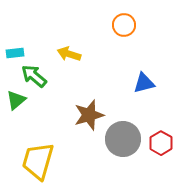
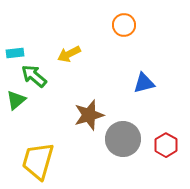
yellow arrow: rotated 45 degrees counterclockwise
red hexagon: moved 5 px right, 2 px down
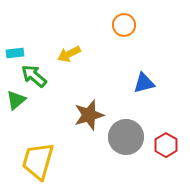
gray circle: moved 3 px right, 2 px up
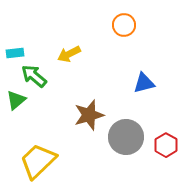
yellow trapezoid: rotated 30 degrees clockwise
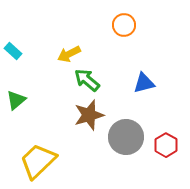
cyan rectangle: moved 2 px left, 2 px up; rotated 48 degrees clockwise
green arrow: moved 53 px right, 4 px down
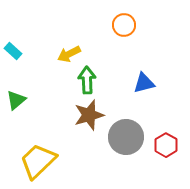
green arrow: rotated 48 degrees clockwise
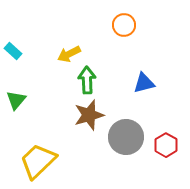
green triangle: rotated 10 degrees counterclockwise
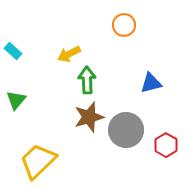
blue triangle: moved 7 px right
brown star: moved 2 px down
gray circle: moved 7 px up
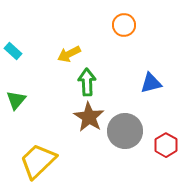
green arrow: moved 2 px down
brown star: rotated 24 degrees counterclockwise
gray circle: moved 1 px left, 1 px down
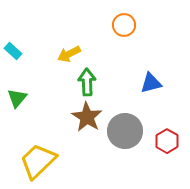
green triangle: moved 1 px right, 2 px up
brown star: moved 2 px left
red hexagon: moved 1 px right, 4 px up
